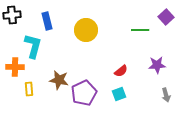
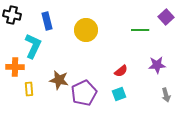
black cross: rotated 18 degrees clockwise
cyan L-shape: rotated 10 degrees clockwise
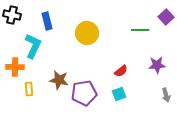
yellow circle: moved 1 px right, 3 px down
purple pentagon: rotated 15 degrees clockwise
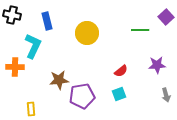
brown star: rotated 18 degrees counterclockwise
yellow rectangle: moved 2 px right, 20 px down
purple pentagon: moved 2 px left, 3 px down
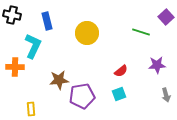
green line: moved 1 px right, 2 px down; rotated 18 degrees clockwise
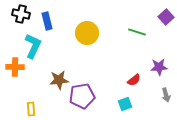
black cross: moved 9 px right, 1 px up
green line: moved 4 px left
purple star: moved 2 px right, 2 px down
red semicircle: moved 13 px right, 9 px down
cyan square: moved 6 px right, 10 px down
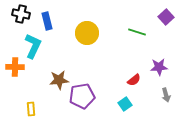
cyan square: rotated 16 degrees counterclockwise
